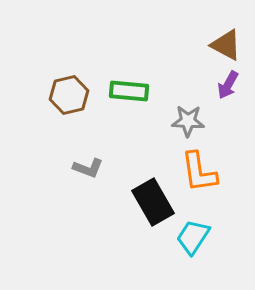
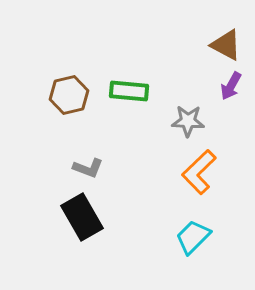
purple arrow: moved 3 px right, 1 px down
orange L-shape: rotated 54 degrees clockwise
black rectangle: moved 71 px left, 15 px down
cyan trapezoid: rotated 12 degrees clockwise
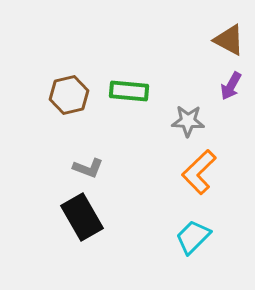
brown triangle: moved 3 px right, 5 px up
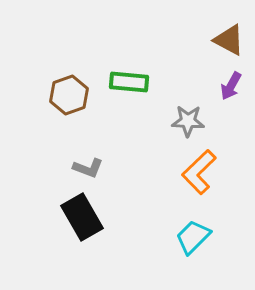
green rectangle: moved 9 px up
brown hexagon: rotated 6 degrees counterclockwise
